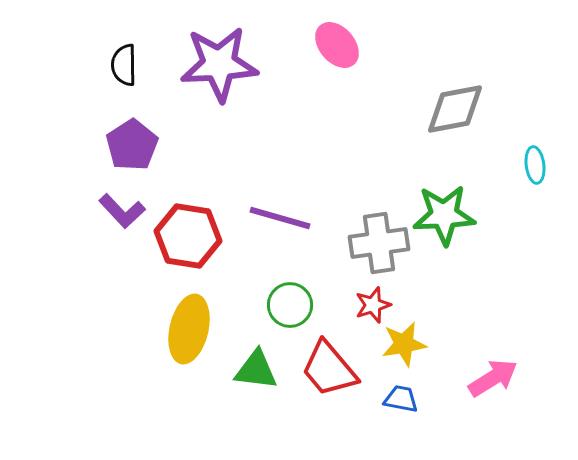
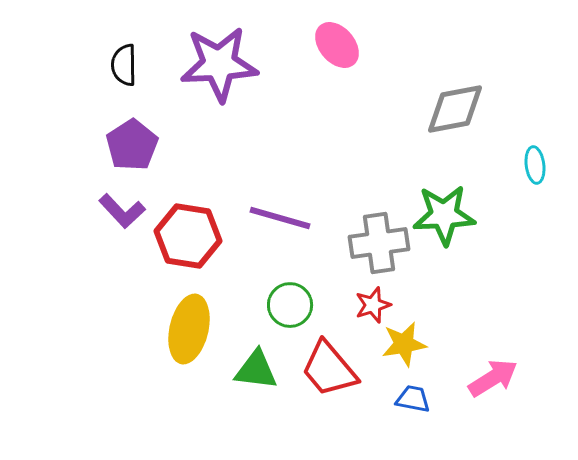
blue trapezoid: moved 12 px right
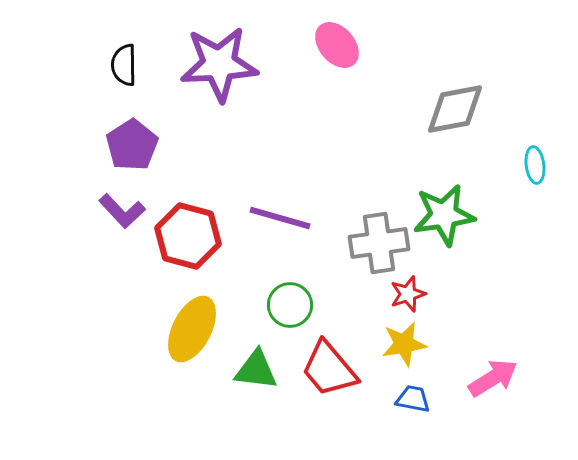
green star: rotated 6 degrees counterclockwise
red hexagon: rotated 6 degrees clockwise
red star: moved 35 px right, 11 px up
yellow ellipse: moved 3 px right; rotated 14 degrees clockwise
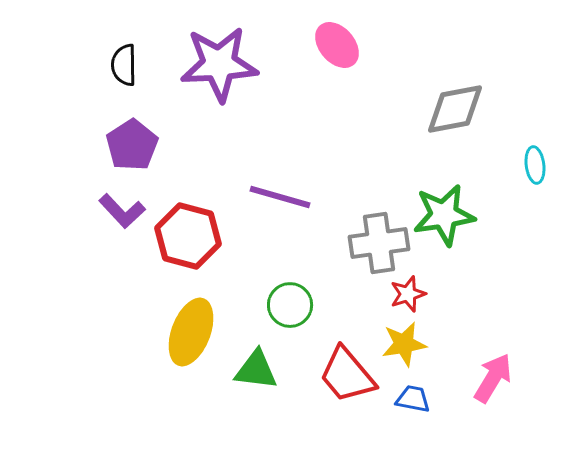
purple line: moved 21 px up
yellow ellipse: moved 1 px left, 3 px down; rotated 6 degrees counterclockwise
red trapezoid: moved 18 px right, 6 px down
pink arrow: rotated 27 degrees counterclockwise
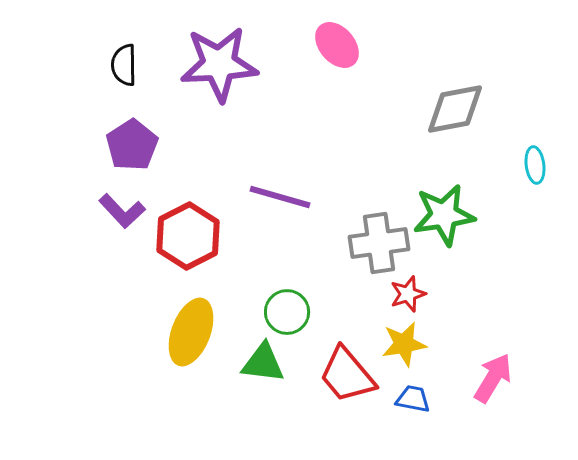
red hexagon: rotated 18 degrees clockwise
green circle: moved 3 px left, 7 px down
green triangle: moved 7 px right, 7 px up
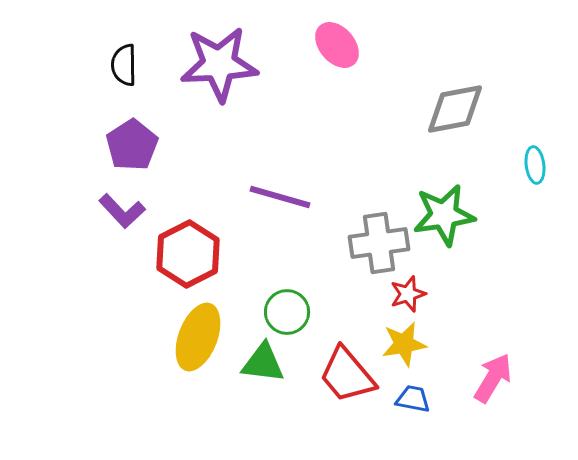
red hexagon: moved 18 px down
yellow ellipse: moved 7 px right, 5 px down
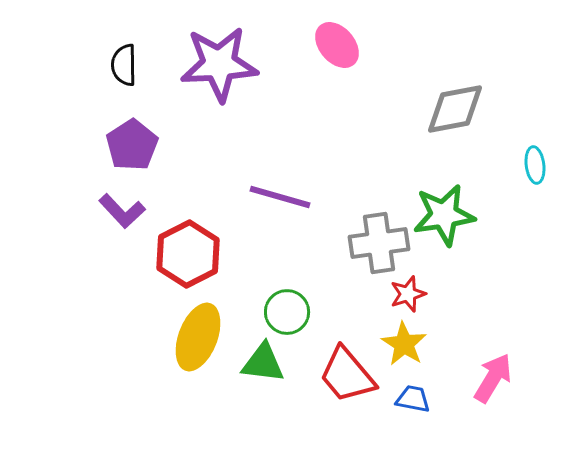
yellow star: rotated 30 degrees counterclockwise
